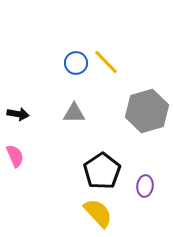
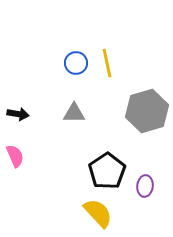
yellow line: moved 1 px right, 1 px down; rotated 32 degrees clockwise
black pentagon: moved 5 px right
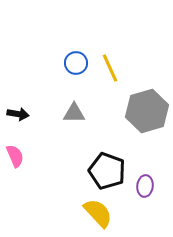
yellow line: moved 3 px right, 5 px down; rotated 12 degrees counterclockwise
black pentagon: rotated 18 degrees counterclockwise
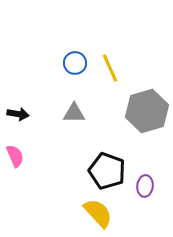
blue circle: moved 1 px left
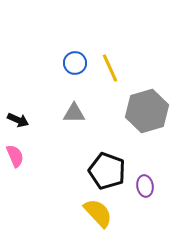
black arrow: moved 6 px down; rotated 15 degrees clockwise
purple ellipse: rotated 15 degrees counterclockwise
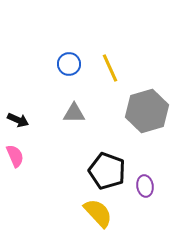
blue circle: moved 6 px left, 1 px down
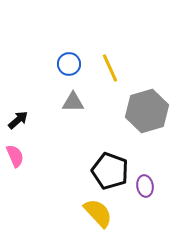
gray triangle: moved 1 px left, 11 px up
black arrow: rotated 65 degrees counterclockwise
black pentagon: moved 3 px right
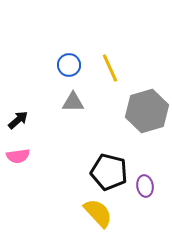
blue circle: moved 1 px down
pink semicircle: moved 3 px right; rotated 105 degrees clockwise
black pentagon: moved 1 px left, 1 px down; rotated 6 degrees counterclockwise
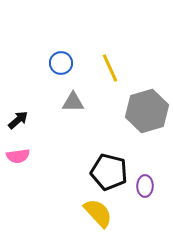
blue circle: moved 8 px left, 2 px up
purple ellipse: rotated 10 degrees clockwise
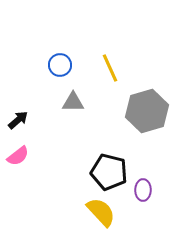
blue circle: moved 1 px left, 2 px down
pink semicircle: rotated 30 degrees counterclockwise
purple ellipse: moved 2 px left, 4 px down
yellow semicircle: moved 3 px right, 1 px up
